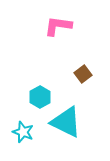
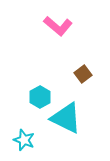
pink L-shape: rotated 148 degrees counterclockwise
cyan triangle: moved 4 px up
cyan star: moved 1 px right, 8 px down
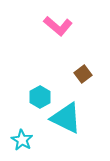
cyan star: moved 2 px left; rotated 10 degrees clockwise
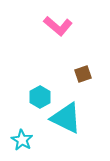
brown square: rotated 18 degrees clockwise
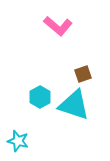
cyan triangle: moved 8 px right, 13 px up; rotated 8 degrees counterclockwise
cyan star: moved 4 px left, 1 px down; rotated 15 degrees counterclockwise
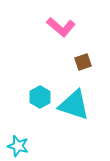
pink L-shape: moved 3 px right, 1 px down
brown square: moved 12 px up
cyan star: moved 5 px down
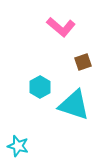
cyan hexagon: moved 10 px up
